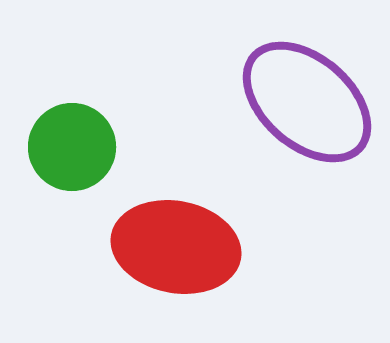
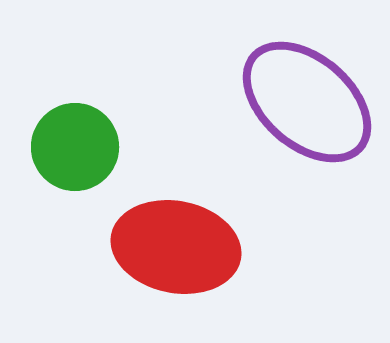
green circle: moved 3 px right
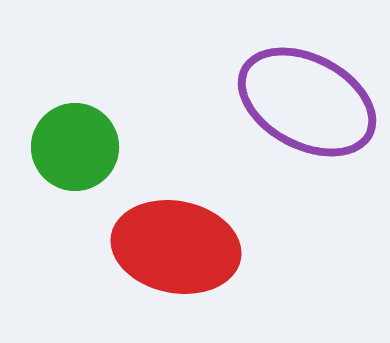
purple ellipse: rotated 13 degrees counterclockwise
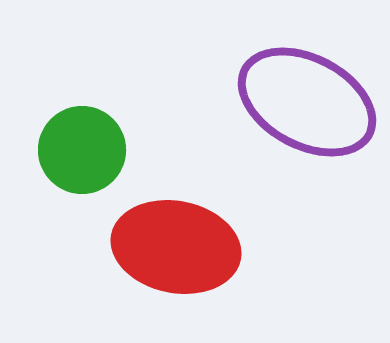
green circle: moved 7 px right, 3 px down
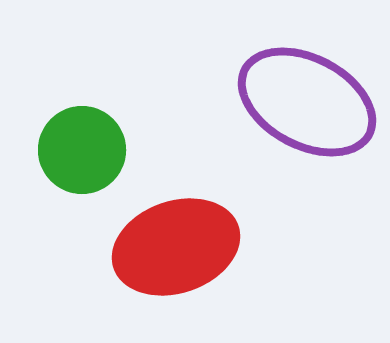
red ellipse: rotated 30 degrees counterclockwise
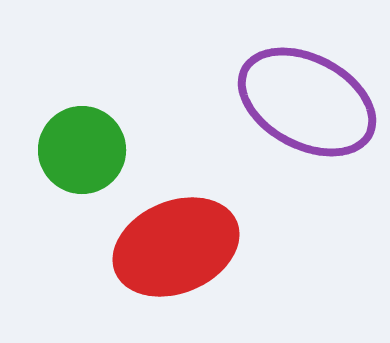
red ellipse: rotated 4 degrees counterclockwise
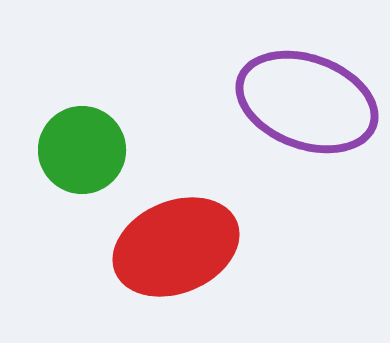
purple ellipse: rotated 8 degrees counterclockwise
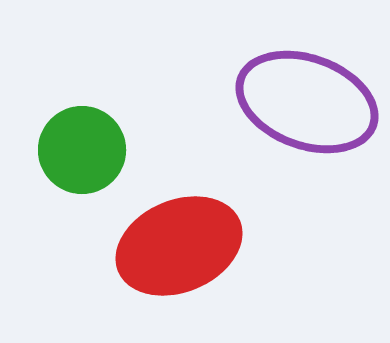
red ellipse: moved 3 px right, 1 px up
